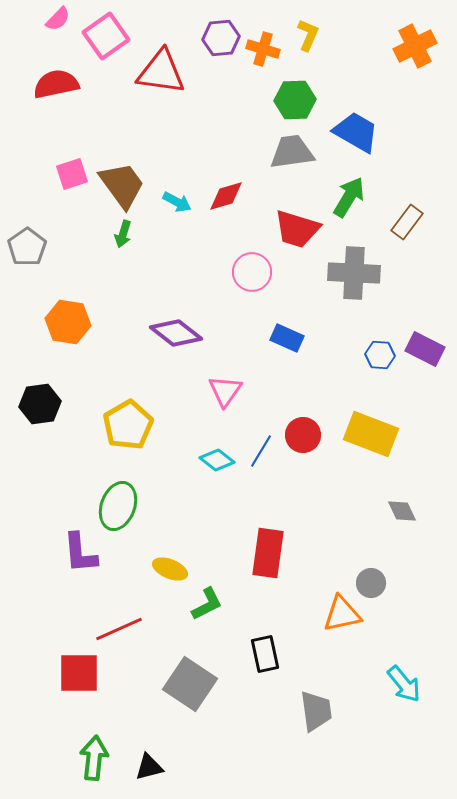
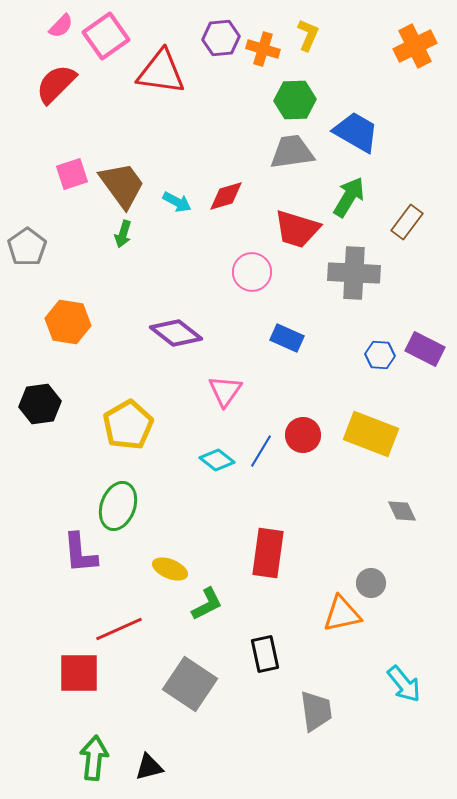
pink semicircle at (58, 19): moved 3 px right, 7 px down
red semicircle at (56, 84): rotated 33 degrees counterclockwise
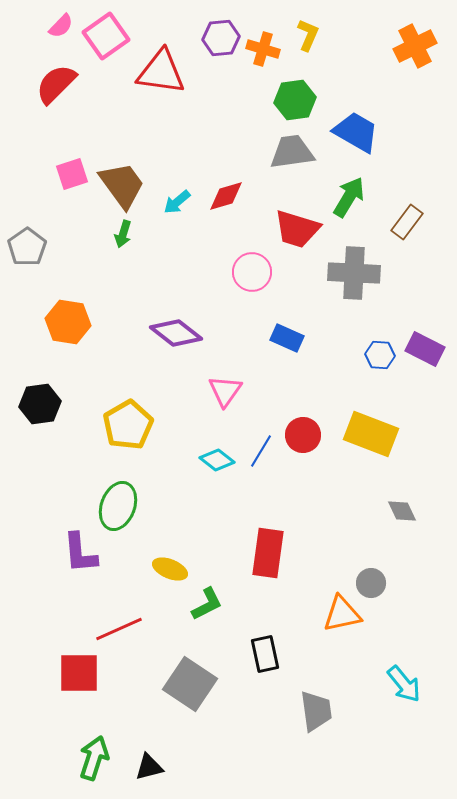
green hexagon at (295, 100): rotated 6 degrees counterclockwise
cyan arrow at (177, 202): rotated 112 degrees clockwise
green arrow at (94, 758): rotated 12 degrees clockwise
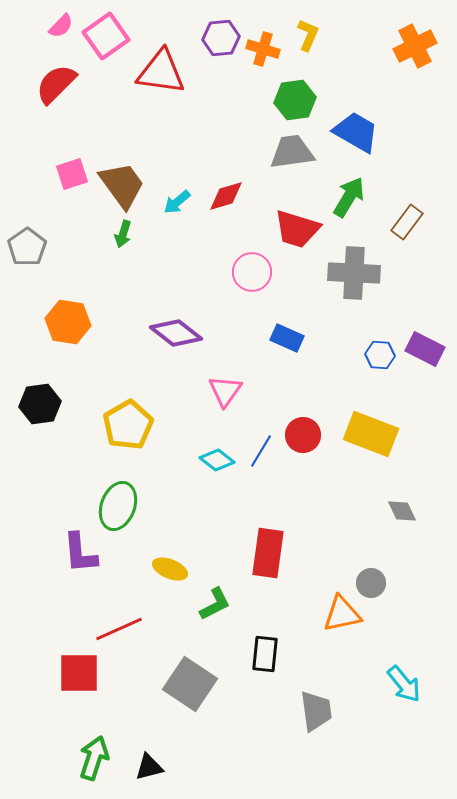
green L-shape at (207, 604): moved 8 px right
black rectangle at (265, 654): rotated 18 degrees clockwise
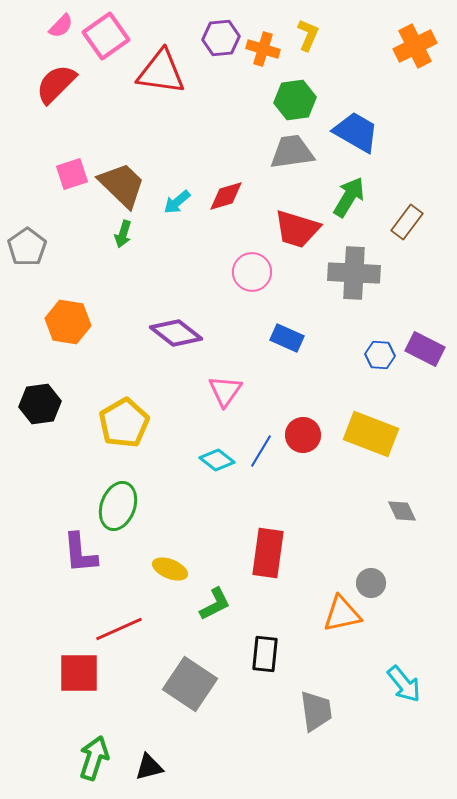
brown trapezoid at (122, 185): rotated 10 degrees counterclockwise
yellow pentagon at (128, 425): moved 4 px left, 2 px up
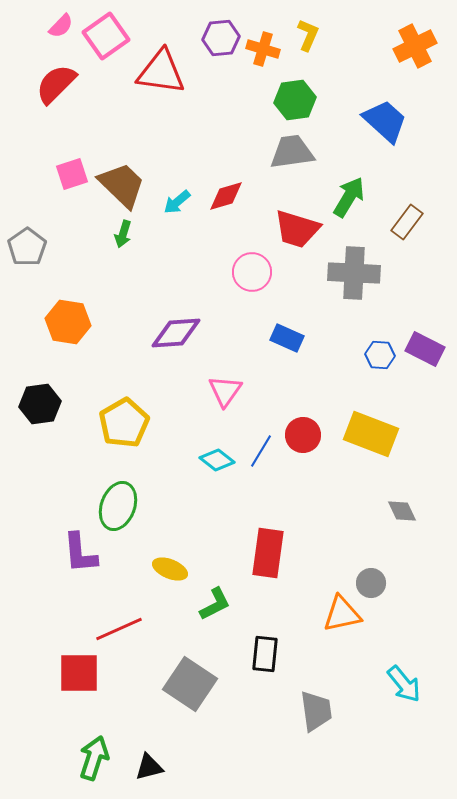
blue trapezoid at (356, 132): moved 29 px right, 11 px up; rotated 12 degrees clockwise
purple diamond at (176, 333): rotated 42 degrees counterclockwise
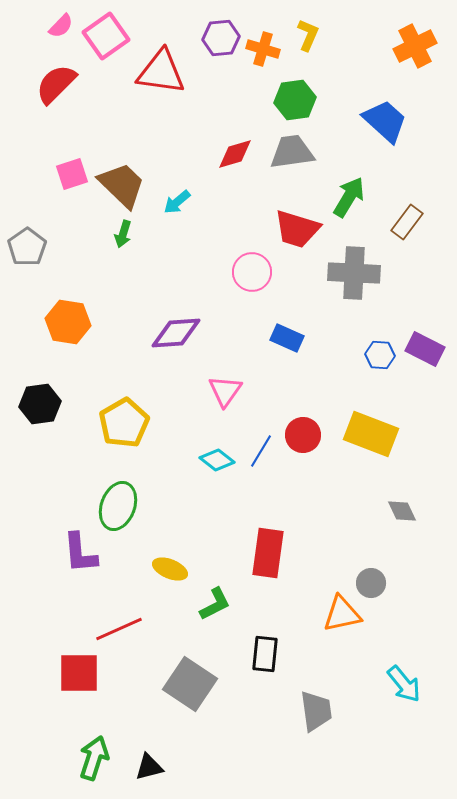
red diamond at (226, 196): moved 9 px right, 42 px up
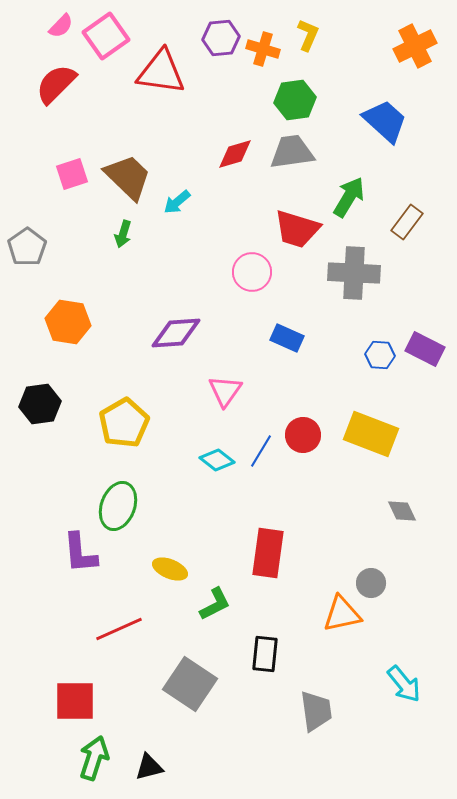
brown trapezoid at (122, 185): moved 6 px right, 8 px up
red square at (79, 673): moved 4 px left, 28 px down
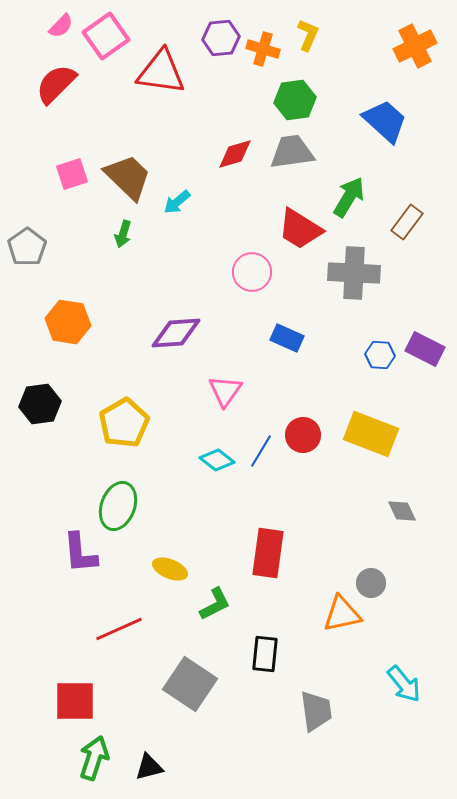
red trapezoid at (297, 229): moved 3 px right; rotated 15 degrees clockwise
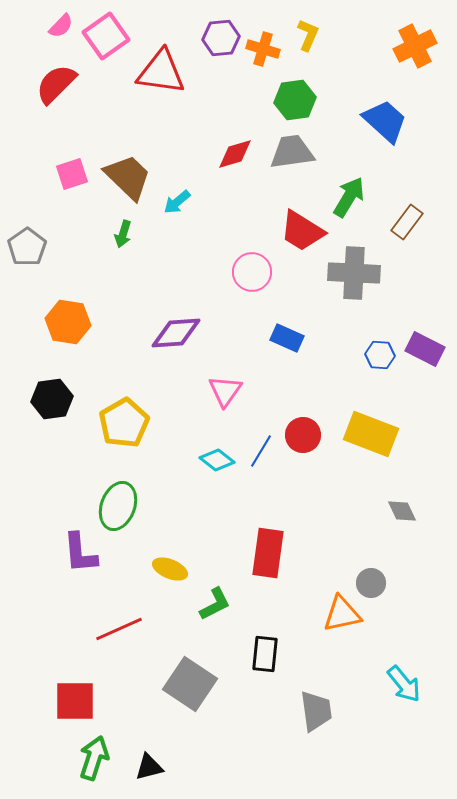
red trapezoid at (300, 229): moved 2 px right, 2 px down
black hexagon at (40, 404): moved 12 px right, 5 px up
